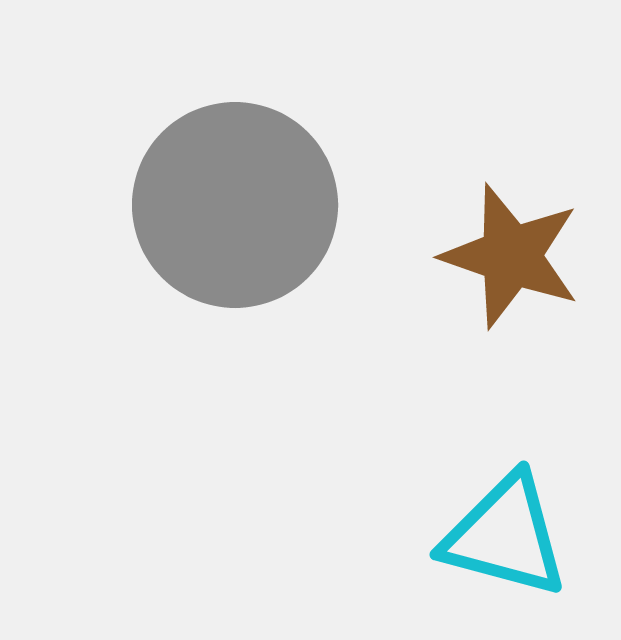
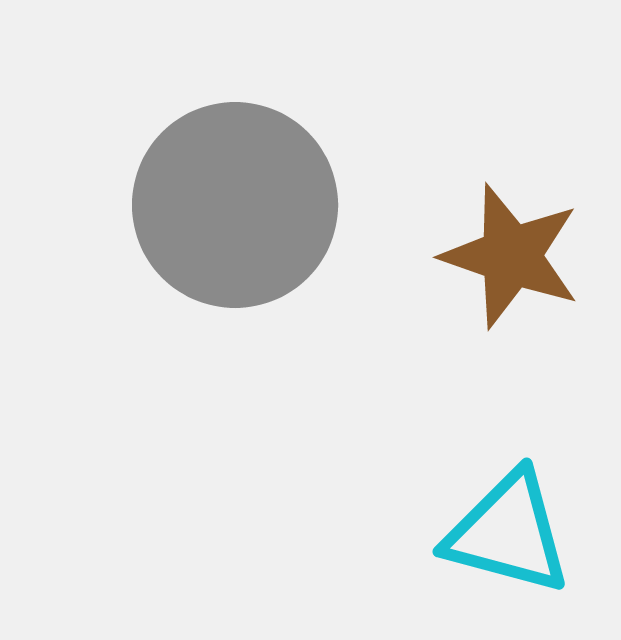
cyan triangle: moved 3 px right, 3 px up
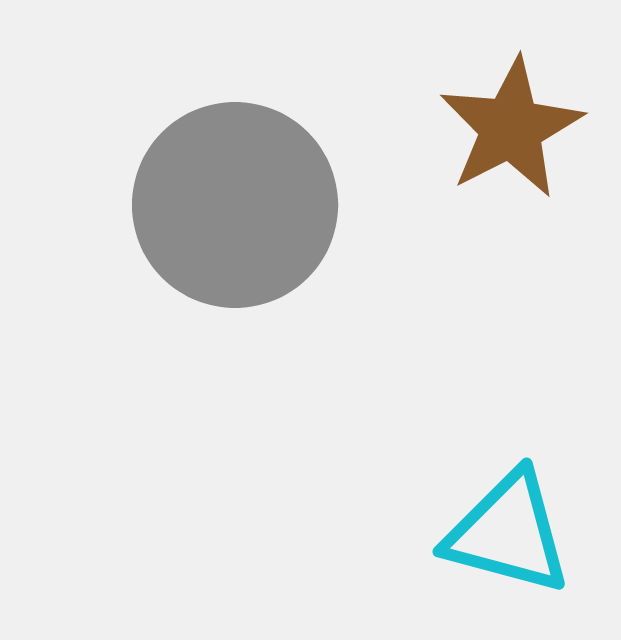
brown star: moved 128 px up; rotated 26 degrees clockwise
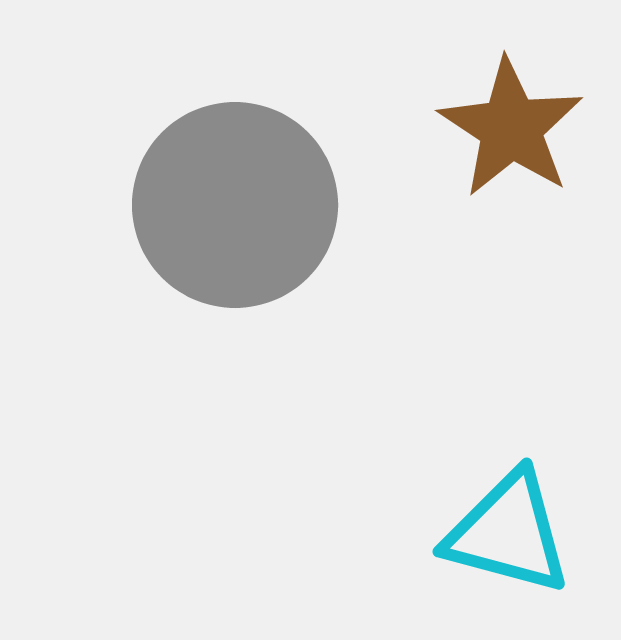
brown star: rotated 12 degrees counterclockwise
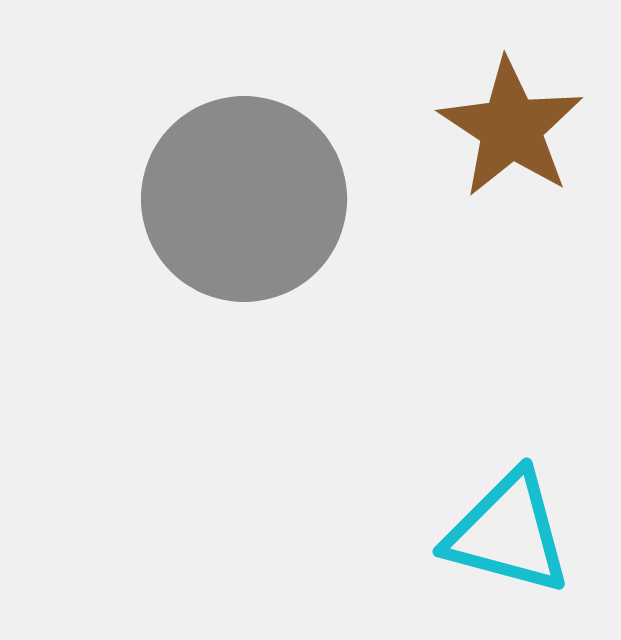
gray circle: moved 9 px right, 6 px up
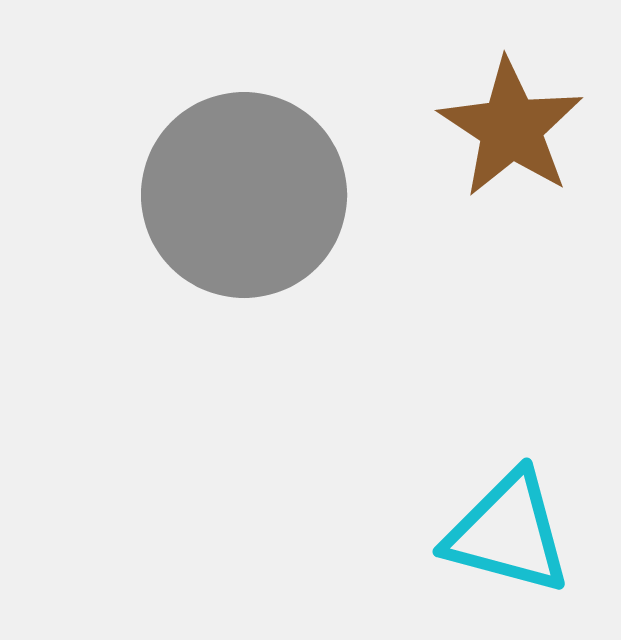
gray circle: moved 4 px up
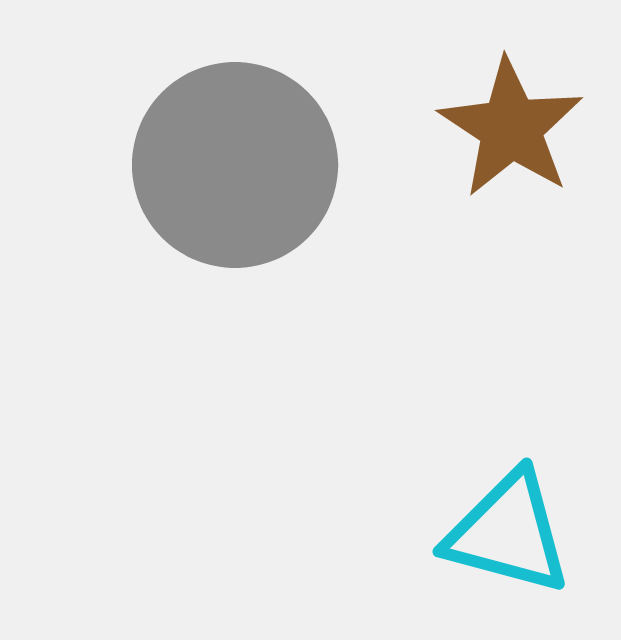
gray circle: moved 9 px left, 30 px up
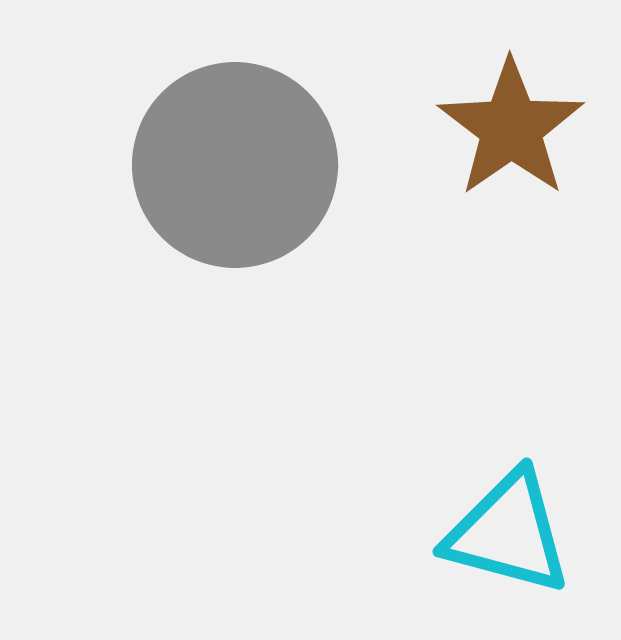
brown star: rotated 4 degrees clockwise
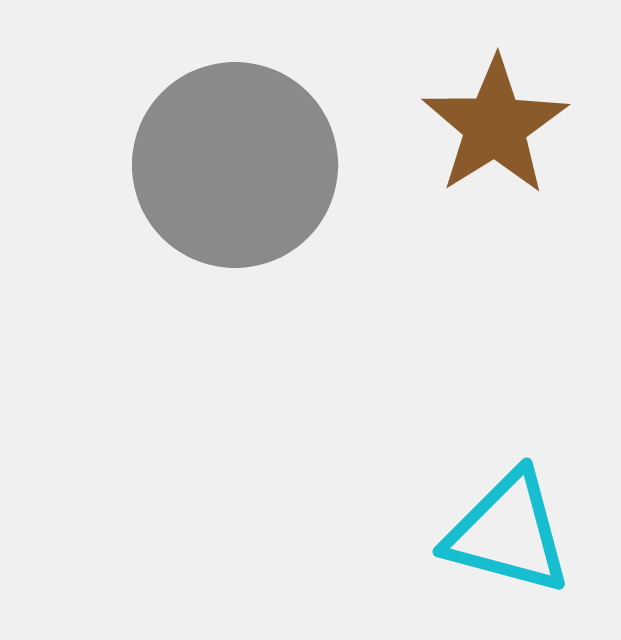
brown star: moved 16 px left, 2 px up; rotated 3 degrees clockwise
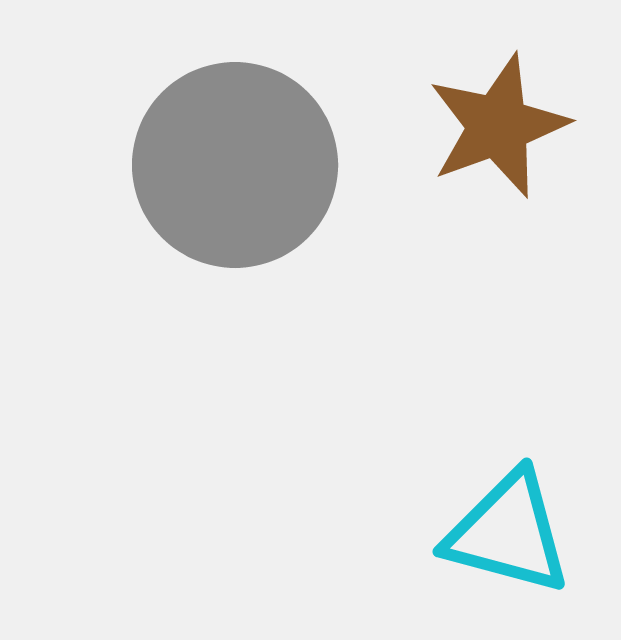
brown star: moved 3 px right; rotated 12 degrees clockwise
